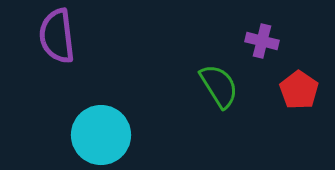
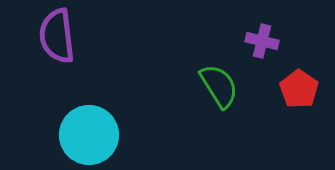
red pentagon: moved 1 px up
cyan circle: moved 12 px left
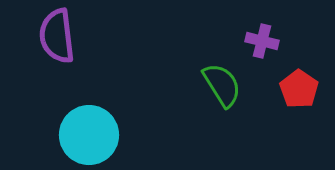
green semicircle: moved 3 px right, 1 px up
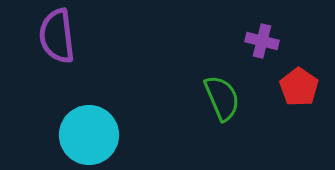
green semicircle: moved 13 px down; rotated 9 degrees clockwise
red pentagon: moved 2 px up
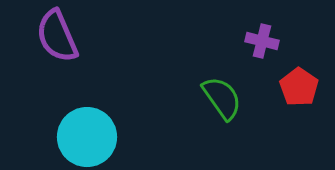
purple semicircle: rotated 16 degrees counterclockwise
green semicircle: rotated 12 degrees counterclockwise
cyan circle: moved 2 px left, 2 px down
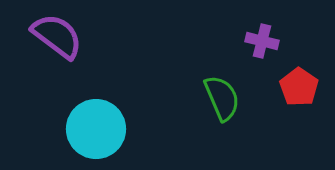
purple semicircle: rotated 150 degrees clockwise
green semicircle: rotated 12 degrees clockwise
cyan circle: moved 9 px right, 8 px up
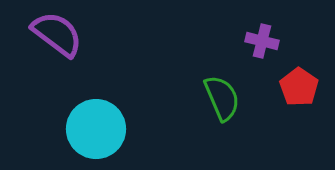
purple semicircle: moved 2 px up
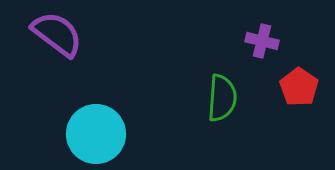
green semicircle: rotated 27 degrees clockwise
cyan circle: moved 5 px down
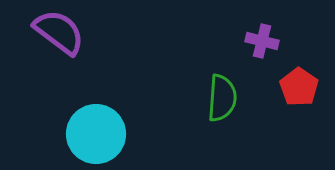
purple semicircle: moved 2 px right, 2 px up
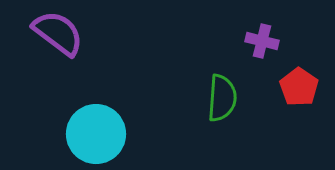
purple semicircle: moved 1 px left, 1 px down
